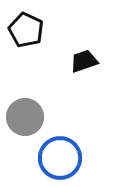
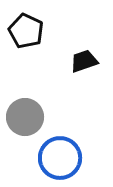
black pentagon: moved 1 px down
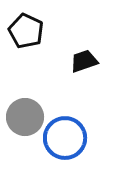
blue circle: moved 5 px right, 20 px up
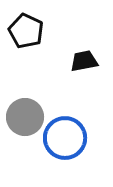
black trapezoid: rotated 8 degrees clockwise
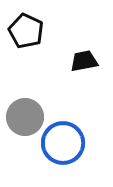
blue circle: moved 2 px left, 5 px down
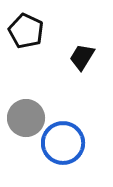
black trapezoid: moved 2 px left, 4 px up; rotated 48 degrees counterclockwise
gray circle: moved 1 px right, 1 px down
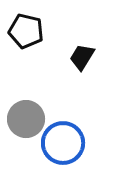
black pentagon: rotated 12 degrees counterclockwise
gray circle: moved 1 px down
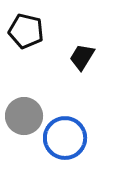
gray circle: moved 2 px left, 3 px up
blue circle: moved 2 px right, 5 px up
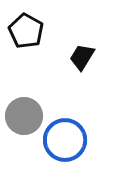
black pentagon: rotated 16 degrees clockwise
blue circle: moved 2 px down
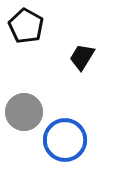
black pentagon: moved 5 px up
gray circle: moved 4 px up
